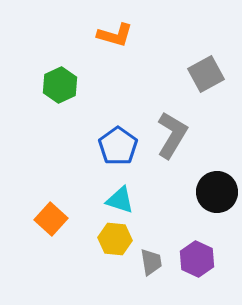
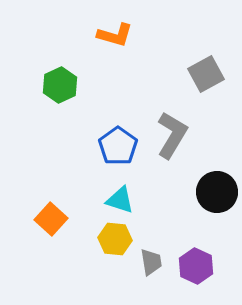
purple hexagon: moved 1 px left, 7 px down
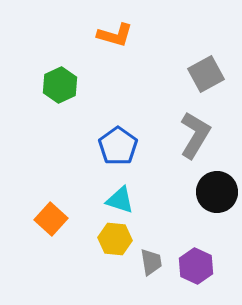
gray L-shape: moved 23 px right
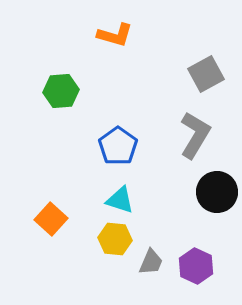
green hexagon: moved 1 px right, 6 px down; rotated 20 degrees clockwise
gray trapezoid: rotated 32 degrees clockwise
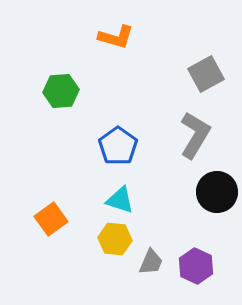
orange L-shape: moved 1 px right, 2 px down
orange square: rotated 12 degrees clockwise
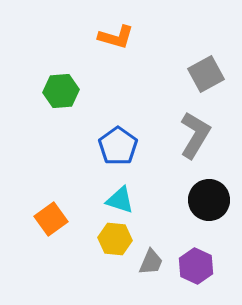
black circle: moved 8 px left, 8 px down
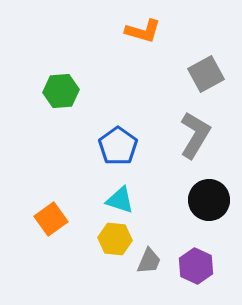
orange L-shape: moved 27 px right, 6 px up
gray trapezoid: moved 2 px left, 1 px up
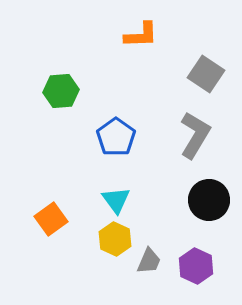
orange L-shape: moved 2 px left, 4 px down; rotated 18 degrees counterclockwise
gray square: rotated 27 degrees counterclockwise
blue pentagon: moved 2 px left, 9 px up
cyan triangle: moved 4 px left; rotated 36 degrees clockwise
yellow hexagon: rotated 20 degrees clockwise
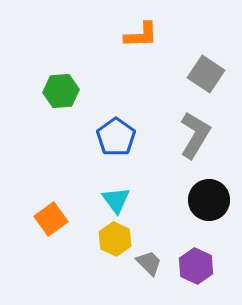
gray trapezoid: moved 2 px down; rotated 68 degrees counterclockwise
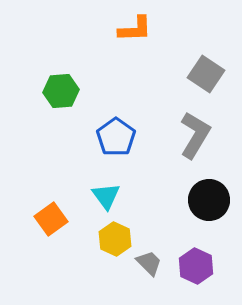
orange L-shape: moved 6 px left, 6 px up
cyan triangle: moved 10 px left, 4 px up
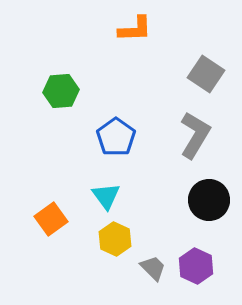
gray trapezoid: moved 4 px right, 5 px down
